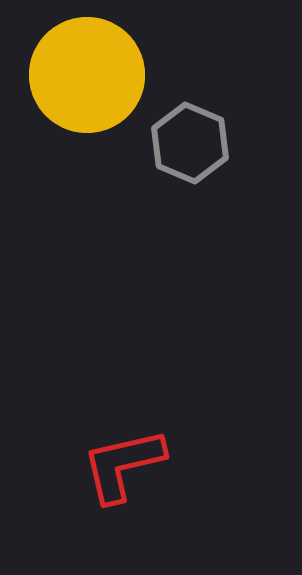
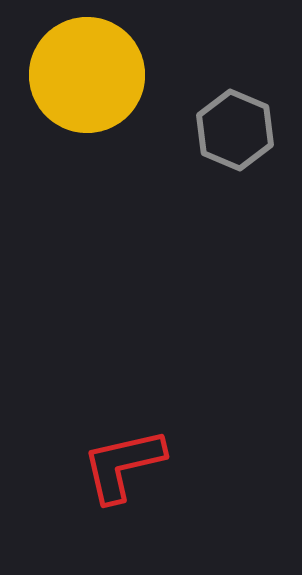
gray hexagon: moved 45 px right, 13 px up
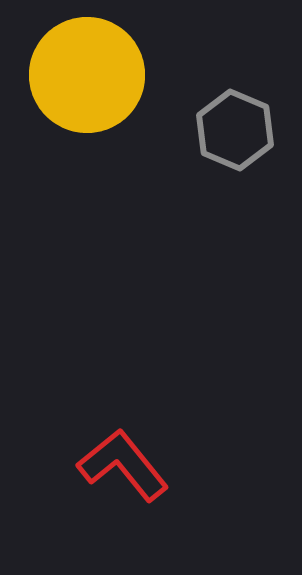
red L-shape: rotated 64 degrees clockwise
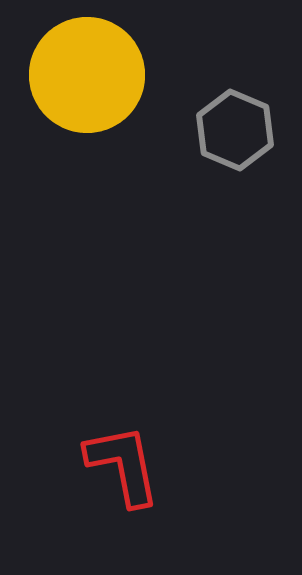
red L-shape: rotated 28 degrees clockwise
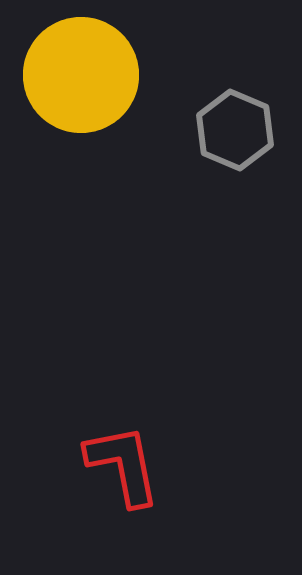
yellow circle: moved 6 px left
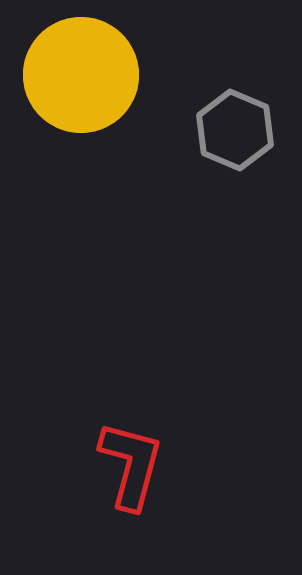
red L-shape: moved 8 px right; rotated 26 degrees clockwise
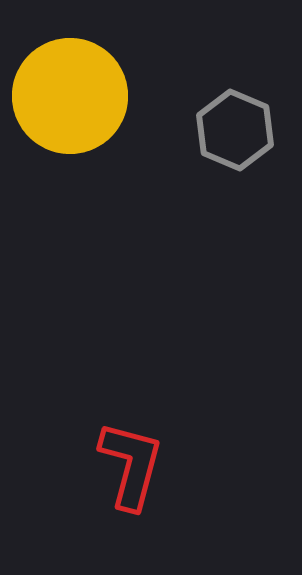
yellow circle: moved 11 px left, 21 px down
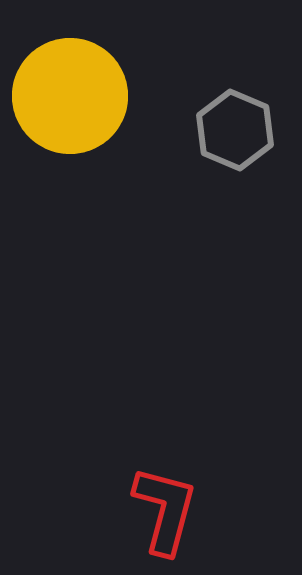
red L-shape: moved 34 px right, 45 px down
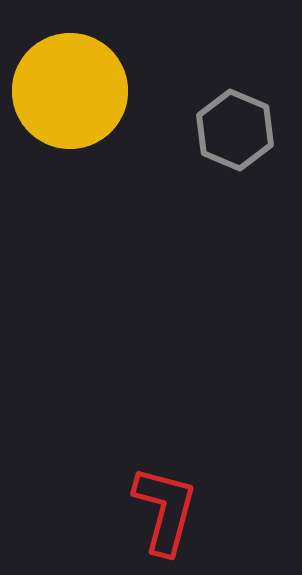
yellow circle: moved 5 px up
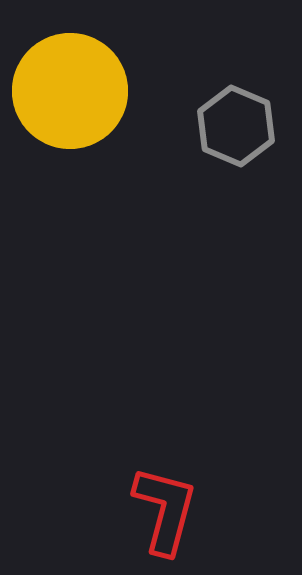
gray hexagon: moved 1 px right, 4 px up
